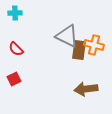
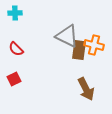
brown arrow: rotated 110 degrees counterclockwise
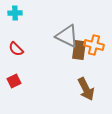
red square: moved 2 px down
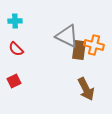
cyan cross: moved 8 px down
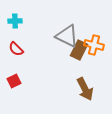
brown rectangle: rotated 18 degrees clockwise
brown arrow: moved 1 px left
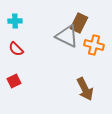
brown rectangle: moved 27 px up
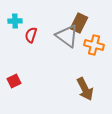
gray triangle: rotated 10 degrees clockwise
red semicircle: moved 15 px right, 14 px up; rotated 63 degrees clockwise
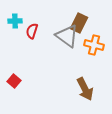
red semicircle: moved 1 px right, 4 px up
red square: rotated 24 degrees counterclockwise
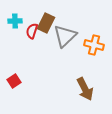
brown rectangle: moved 33 px left
gray triangle: moved 2 px left; rotated 40 degrees clockwise
red square: rotated 16 degrees clockwise
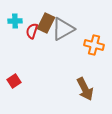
gray triangle: moved 2 px left, 7 px up; rotated 15 degrees clockwise
